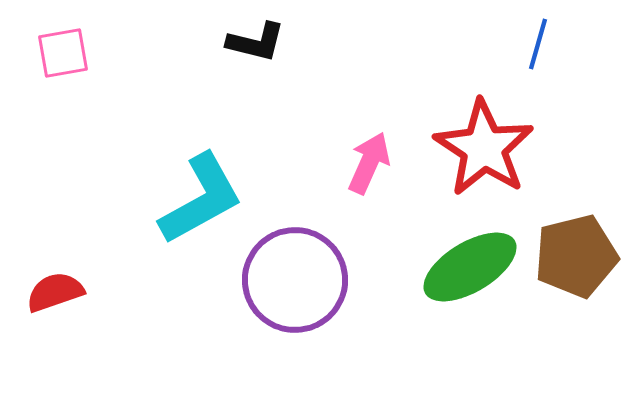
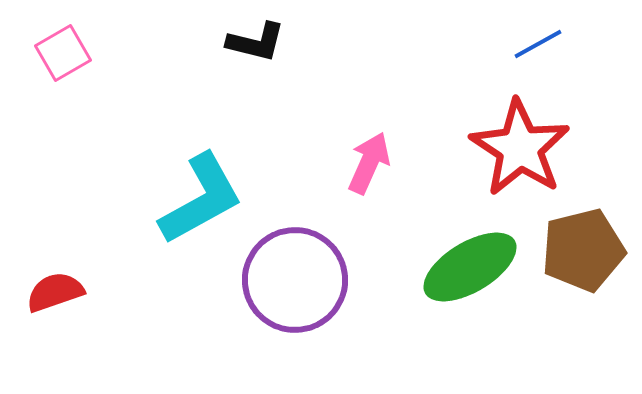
blue line: rotated 45 degrees clockwise
pink square: rotated 20 degrees counterclockwise
red star: moved 36 px right
brown pentagon: moved 7 px right, 6 px up
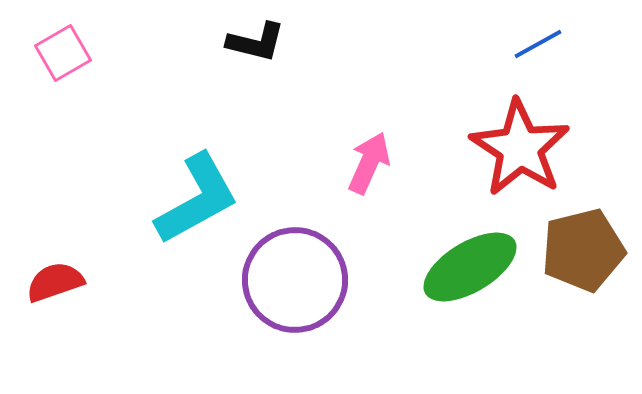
cyan L-shape: moved 4 px left
red semicircle: moved 10 px up
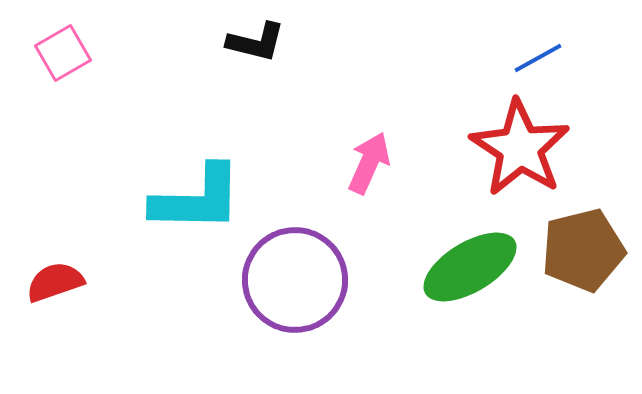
blue line: moved 14 px down
cyan L-shape: rotated 30 degrees clockwise
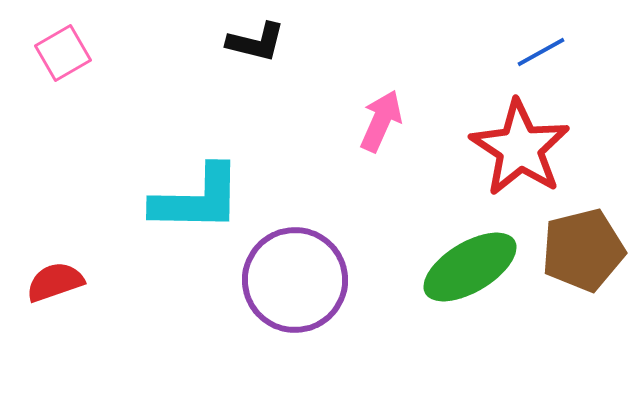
blue line: moved 3 px right, 6 px up
pink arrow: moved 12 px right, 42 px up
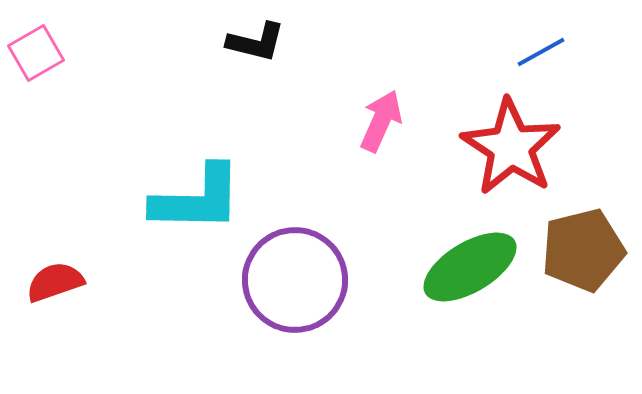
pink square: moved 27 px left
red star: moved 9 px left, 1 px up
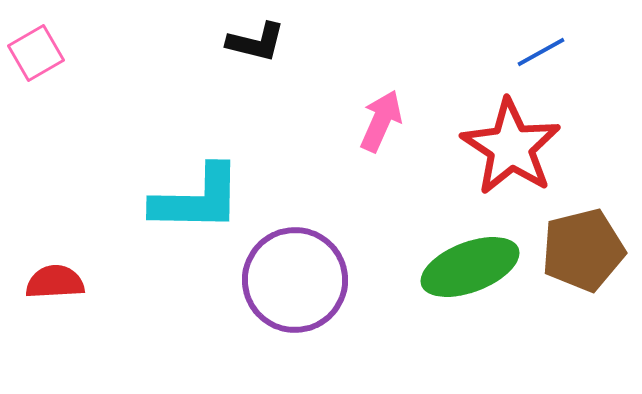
green ellipse: rotated 10 degrees clockwise
red semicircle: rotated 16 degrees clockwise
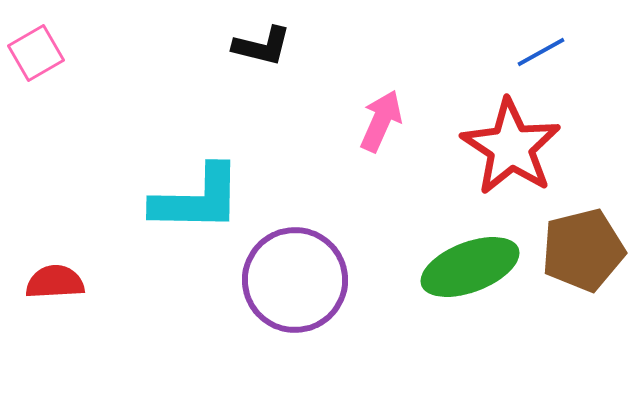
black L-shape: moved 6 px right, 4 px down
